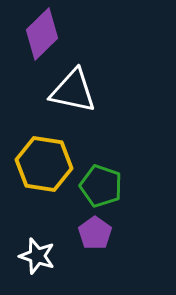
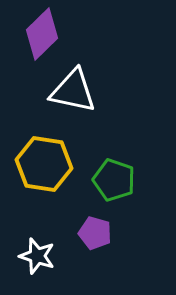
green pentagon: moved 13 px right, 6 px up
purple pentagon: rotated 20 degrees counterclockwise
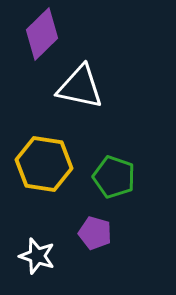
white triangle: moved 7 px right, 4 px up
green pentagon: moved 3 px up
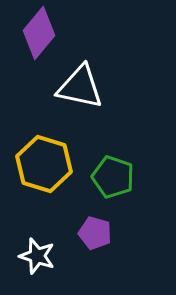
purple diamond: moved 3 px left, 1 px up; rotated 6 degrees counterclockwise
yellow hexagon: rotated 8 degrees clockwise
green pentagon: moved 1 px left
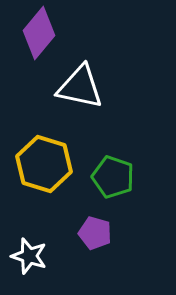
white star: moved 8 px left
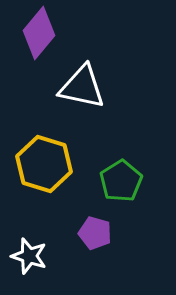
white triangle: moved 2 px right
green pentagon: moved 8 px right, 4 px down; rotated 21 degrees clockwise
